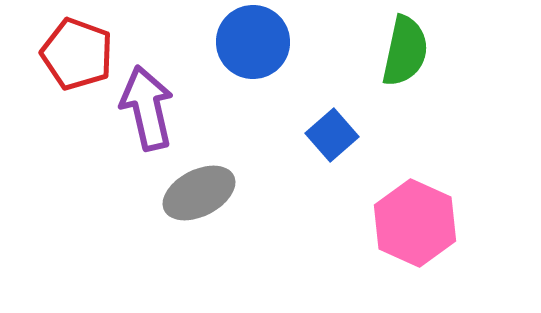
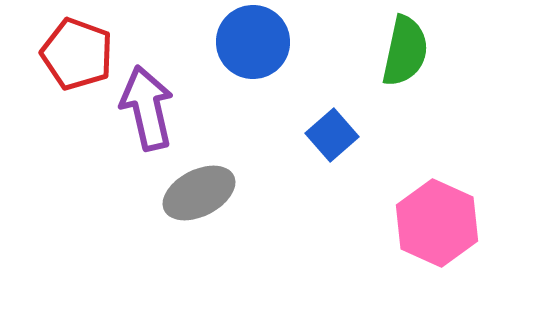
pink hexagon: moved 22 px right
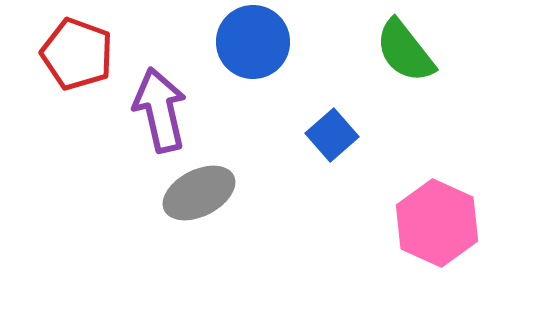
green semicircle: rotated 130 degrees clockwise
purple arrow: moved 13 px right, 2 px down
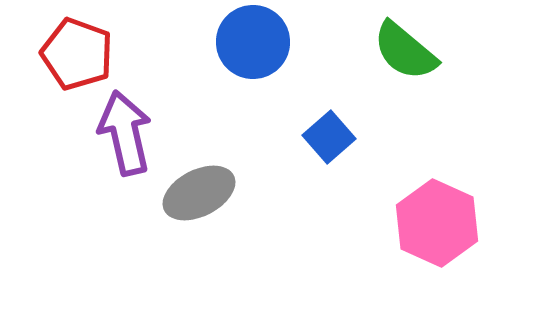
green semicircle: rotated 12 degrees counterclockwise
purple arrow: moved 35 px left, 23 px down
blue square: moved 3 px left, 2 px down
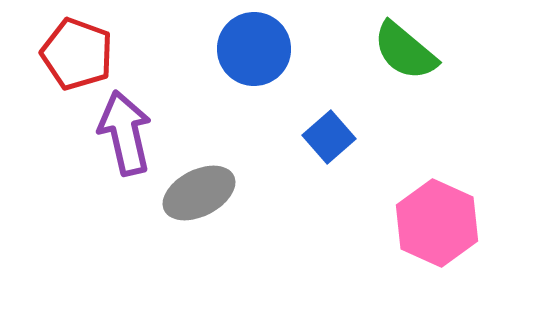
blue circle: moved 1 px right, 7 px down
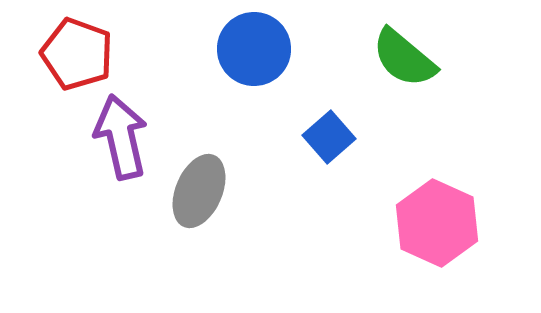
green semicircle: moved 1 px left, 7 px down
purple arrow: moved 4 px left, 4 px down
gray ellipse: moved 2 px up; rotated 40 degrees counterclockwise
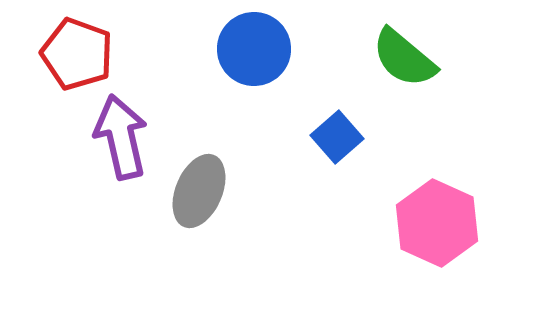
blue square: moved 8 px right
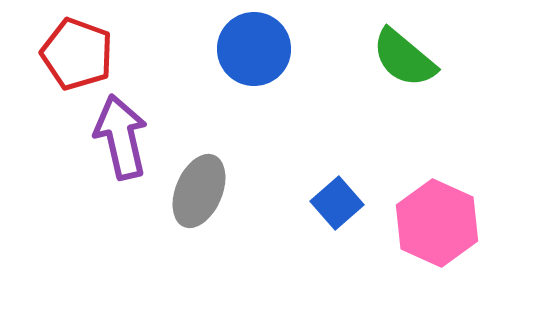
blue square: moved 66 px down
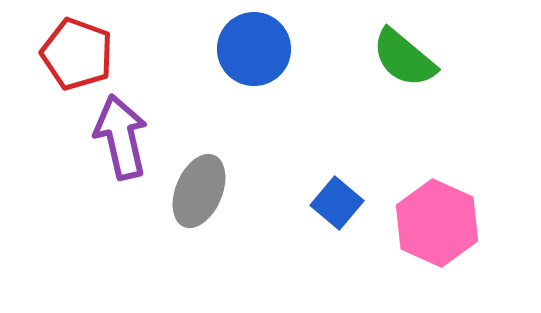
blue square: rotated 9 degrees counterclockwise
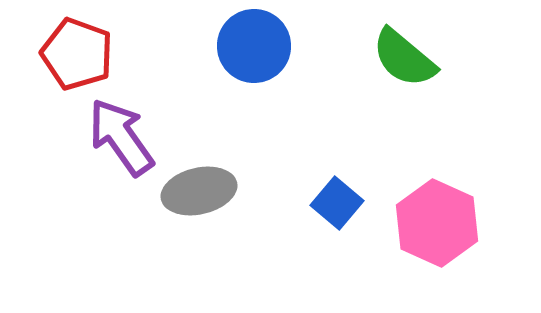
blue circle: moved 3 px up
purple arrow: rotated 22 degrees counterclockwise
gray ellipse: rotated 54 degrees clockwise
